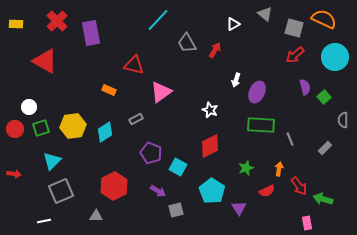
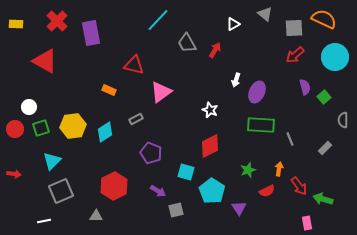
gray square at (294, 28): rotated 18 degrees counterclockwise
cyan square at (178, 167): moved 8 px right, 5 px down; rotated 12 degrees counterclockwise
green star at (246, 168): moved 2 px right, 2 px down
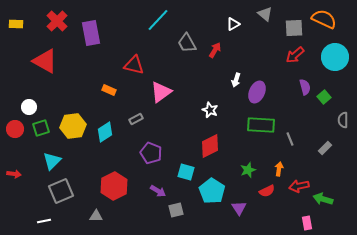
red arrow at (299, 186): rotated 114 degrees clockwise
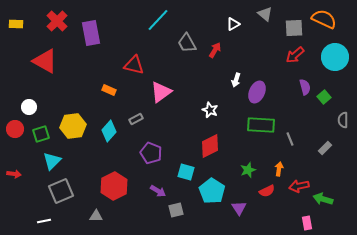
green square at (41, 128): moved 6 px down
cyan diamond at (105, 132): moved 4 px right, 1 px up; rotated 15 degrees counterclockwise
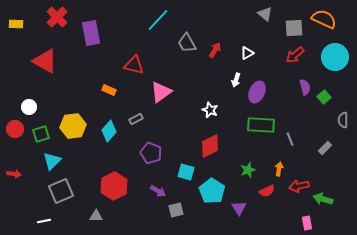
red cross at (57, 21): moved 4 px up
white triangle at (233, 24): moved 14 px right, 29 px down
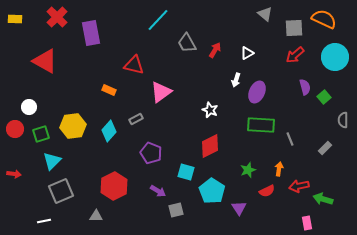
yellow rectangle at (16, 24): moved 1 px left, 5 px up
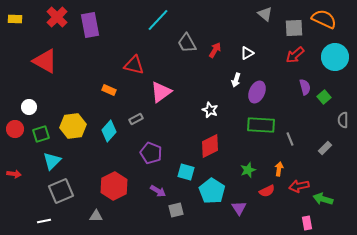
purple rectangle at (91, 33): moved 1 px left, 8 px up
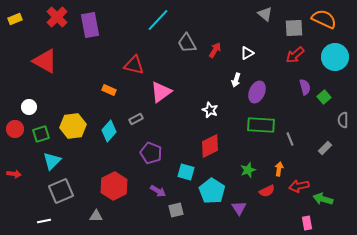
yellow rectangle at (15, 19): rotated 24 degrees counterclockwise
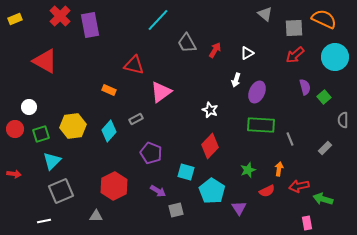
red cross at (57, 17): moved 3 px right, 1 px up
red diamond at (210, 146): rotated 20 degrees counterclockwise
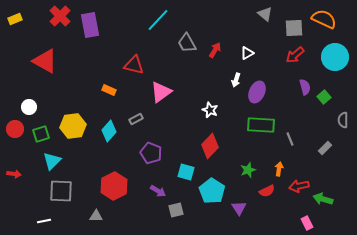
gray square at (61, 191): rotated 25 degrees clockwise
pink rectangle at (307, 223): rotated 16 degrees counterclockwise
